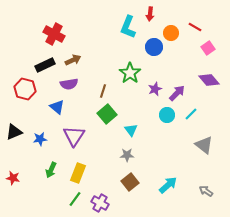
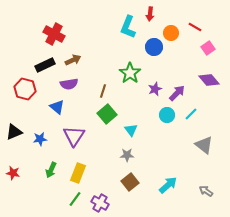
red star: moved 5 px up
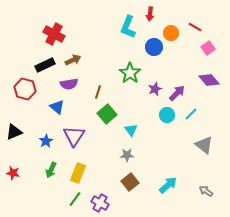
brown line: moved 5 px left, 1 px down
blue star: moved 6 px right, 2 px down; rotated 24 degrees counterclockwise
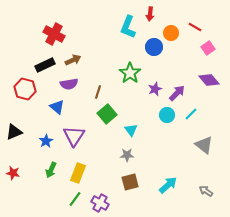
brown square: rotated 24 degrees clockwise
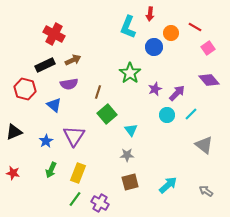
blue triangle: moved 3 px left, 2 px up
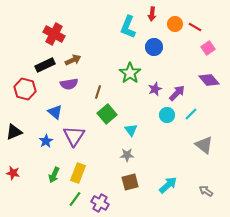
red arrow: moved 2 px right
orange circle: moved 4 px right, 9 px up
blue triangle: moved 1 px right, 7 px down
green arrow: moved 3 px right, 5 px down
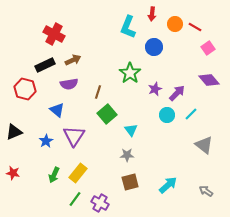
blue triangle: moved 2 px right, 2 px up
yellow rectangle: rotated 18 degrees clockwise
